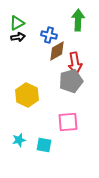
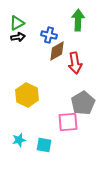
gray pentagon: moved 12 px right, 22 px down; rotated 15 degrees counterclockwise
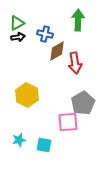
blue cross: moved 4 px left, 1 px up
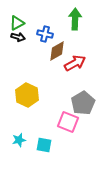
green arrow: moved 3 px left, 1 px up
black arrow: rotated 24 degrees clockwise
red arrow: rotated 110 degrees counterclockwise
pink square: rotated 25 degrees clockwise
